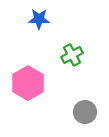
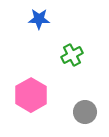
pink hexagon: moved 3 px right, 12 px down
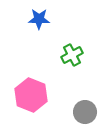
pink hexagon: rotated 8 degrees counterclockwise
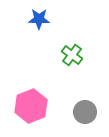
green cross: rotated 25 degrees counterclockwise
pink hexagon: moved 11 px down; rotated 16 degrees clockwise
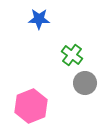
gray circle: moved 29 px up
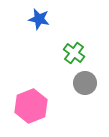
blue star: rotated 10 degrees clockwise
green cross: moved 2 px right, 2 px up
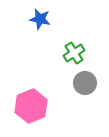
blue star: moved 1 px right
green cross: rotated 20 degrees clockwise
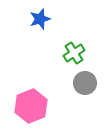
blue star: rotated 30 degrees counterclockwise
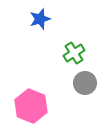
pink hexagon: rotated 16 degrees counterclockwise
